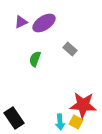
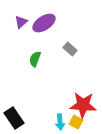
purple triangle: rotated 16 degrees counterclockwise
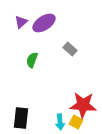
green semicircle: moved 3 px left, 1 px down
black rectangle: moved 7 px right; rotated 40 degrees clockwise
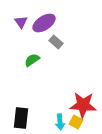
purple triangle: rotated 24 degrees counterclockwise
gray rectangle: moved 14 px left, 7 px up
green semicircle: rotated 35 degrees clockwise
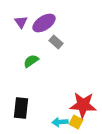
green semicircle: moved 1 px left, 1 px down
black rectangle: moved 10 px up
cyan arrow: rotated 91 degrees clockwise
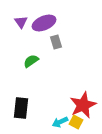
purple ellipse: rotated 10 degrees clockwise
gray rectangle: rotated 32 degrees clockwise
red star: rotated 28 degrees counterclockwise
cyan arrow: rotated 21 degrees counterclockwise
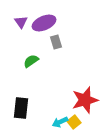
red star: moved 2 px right, 5 px up; rotated 8 degrees clockwise
yellow square: moved 2 px left; rotated 24 degrees clockwise
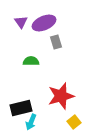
green semicircle: rotated 35 degrees clockwise
red star: moved 24 px left, 4 px up
black rectangle: rotated 70 degrees clockwise
cyan arrow: moved 29 px left; rotated 42 degrees counterclockwise
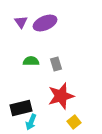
purple ellipse: moved 1 px right
gray rectangle: moved 22 px down
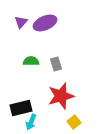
purple triangle: rotated 16 degrees clockwise
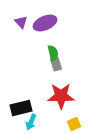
purple triangle: rotated 24 degrees counterclockwise
green semicircle: moved 22 px right, 8 px up; rotated 77 degrees clockwise
red star: rotated 16 degrees clockwise
yellow square: moved 2 px down; rotated 16 degrees clockwise
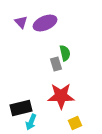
green semicircle: moved 12 px right
yellow square: moved 1 px right, 1 px up
